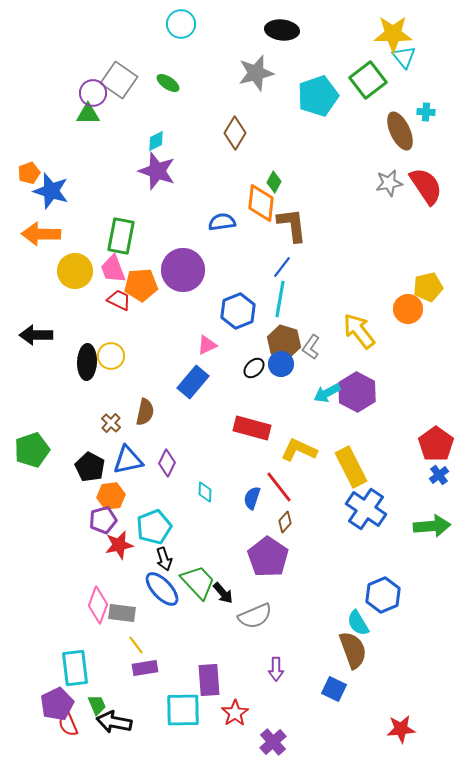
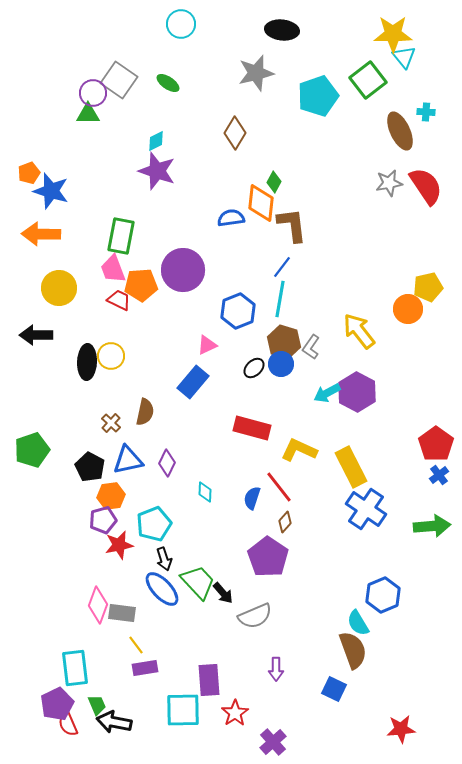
blue semicircle at (222, 222): moved 9 px right, 4 px up
yellow circle at (75, 271): moved 16 px left, 17 px down
cyan pentagon at (154, 527): moved 3 px up
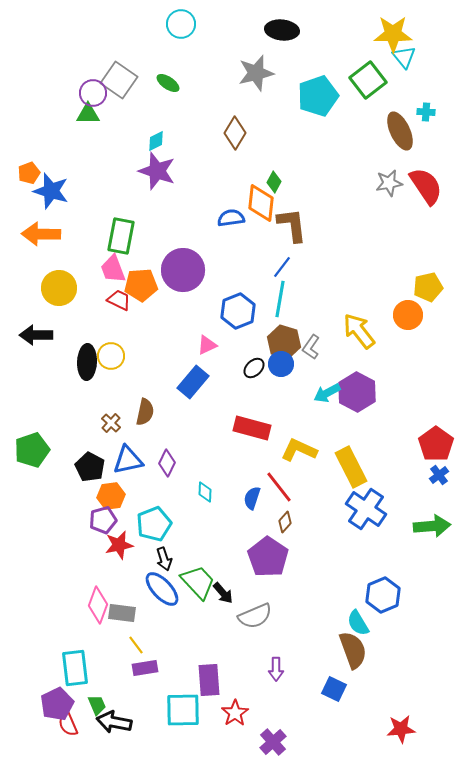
orange circle at (408, 309): moved 6 px down
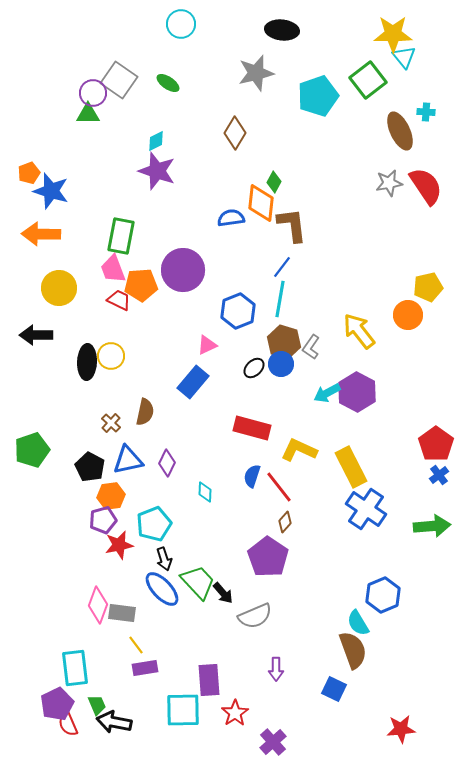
blue semicircle at (252, 498): moved 22 px up
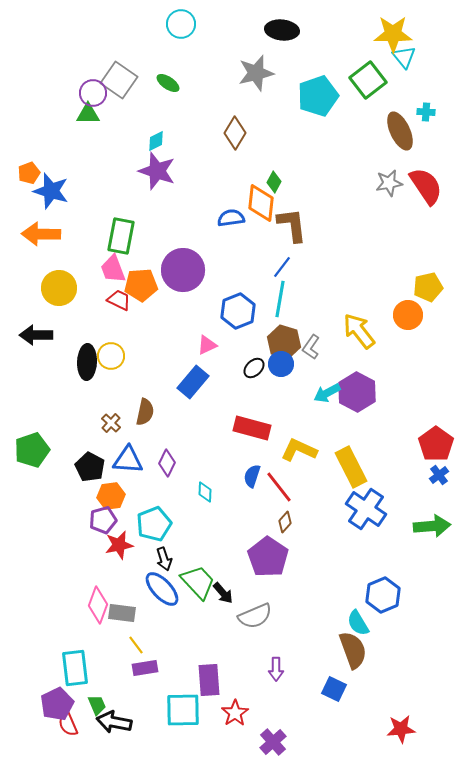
blue triangle at (128, 460): rotated 16 degrees clockwise
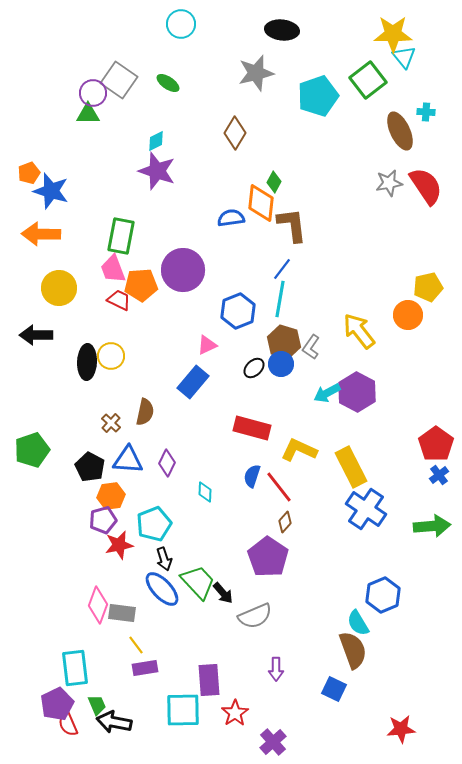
blue line at (282, 267): moved 2 px down
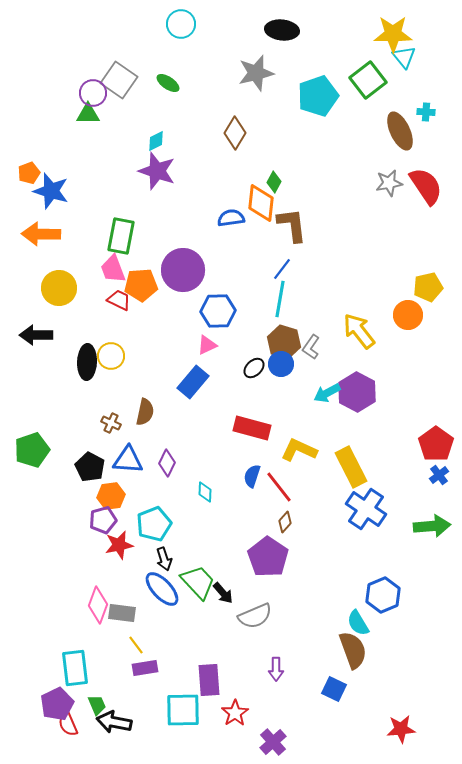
blue hexagon at (238, 311): moved 20 px left; rotated 20 degrees clockwise
brown cross at (111, 423): rotated 18 degrees counterclockwise
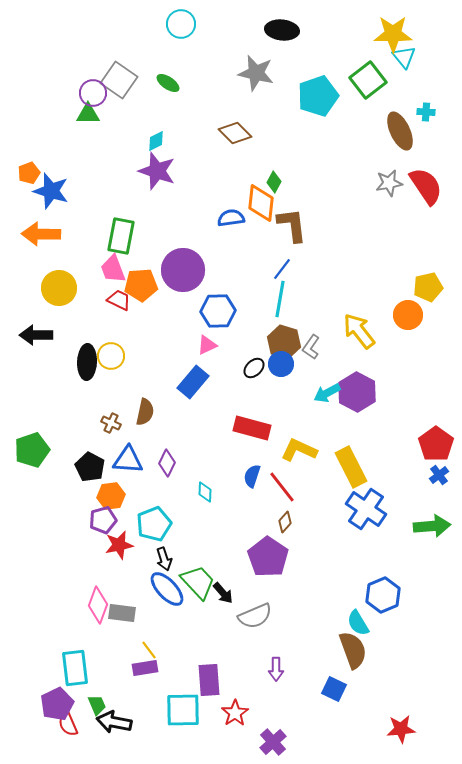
gray star at (256, 73): rotated 27 degrees clockwise
brown diamond at (235, 133): rotated 76 degrees counterclockwise
red line at (279, 487): moved 3 px right
blue ellipse at (162, 589): moved 5 px right
yellow line at (136, 645): moved 13 px right, 5 px down
